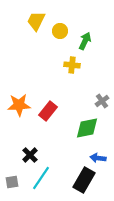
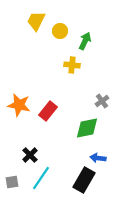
orange star: rotated 15 degrees clockwise
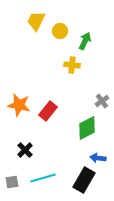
green diamond: rotated 15 degrees counterclockwise
black cross: moved 5 px left, 5 px up
cyan line: moved 2 px right; rotated 40 degrees clockwise
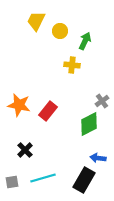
green diamond: moved 2 px right, 4 px up
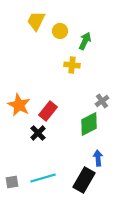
orange star: rotated 15 degrees clockwise
black cross: moved 13 px right, 17 px up
blue arrow: rotated 77 degrees clockwise
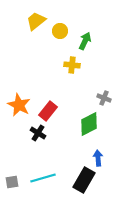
yellow trapezoid: rotated 25 degrees clockwise
gray cross: moved 2 px right, 3 px up; rotated 32 degrees counterclockwise
black cross: rotated 14 degrees counterclockwise
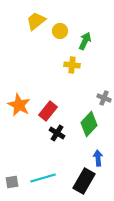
green diamond: rotated 20 degrees counterclockwise
black cross: moved 19 px right
black rectangle: moved 1 px down
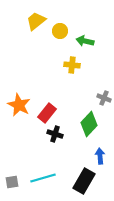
green arrow: rotated 102 degrees counterclockwise
red rectangle: moved 1 px left, 2 px down
black cross: moved 2 px left, 1 px down; rotated 14 degrees counterclockwise
blue arrow: moved 2 px right, 2 px up
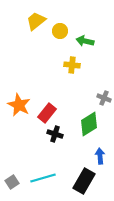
green diamond: rotated 15 degrees clockwise
gray square: rotated 24 degrees counterclockwise
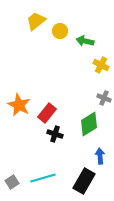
yellow cross: moved 29 px right; rotated 21 degrees clockwise
